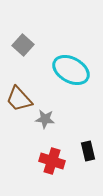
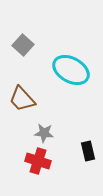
brown trapezoid: moved 3 px right
gray star: moved 1 px left, 14 px down
red cross: moved 14 px left
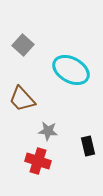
gray star: moved 4 px right, 2 px up
black rectangle: moved 5 px up
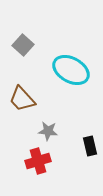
black rectangle: moved 2 px right
red cross: rotated 35 degrees counterclockwise
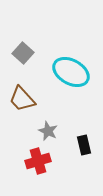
gray square: moved 8 px down
cyan ellipse: moved 2 px down
gray star: rotated 18 degrees clockwise
black rectangle: moved 6 px left, 1 px up
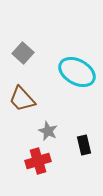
cyan ellipse: moved 6 px right
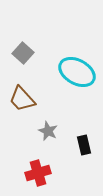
red cross: moved 12 px down
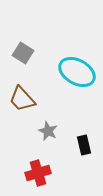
gray square: rotated 10 degrees counterclockwise
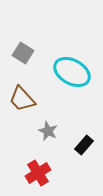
cyan ellipse: moved 5 px left
black rectangle: rotated 54 degrees clockwise
red cross: rotated 15 degrees counterclockwise
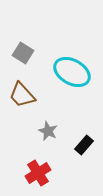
brown trapezoid: moved 4 px up
